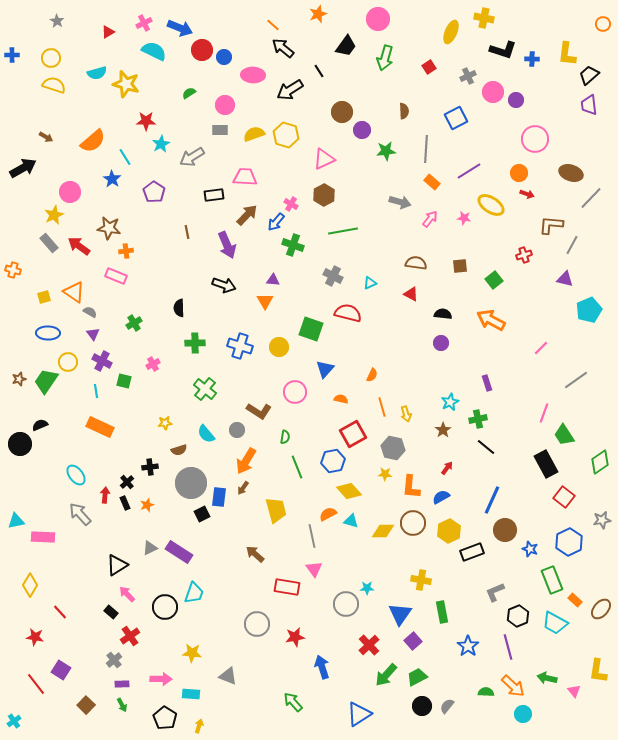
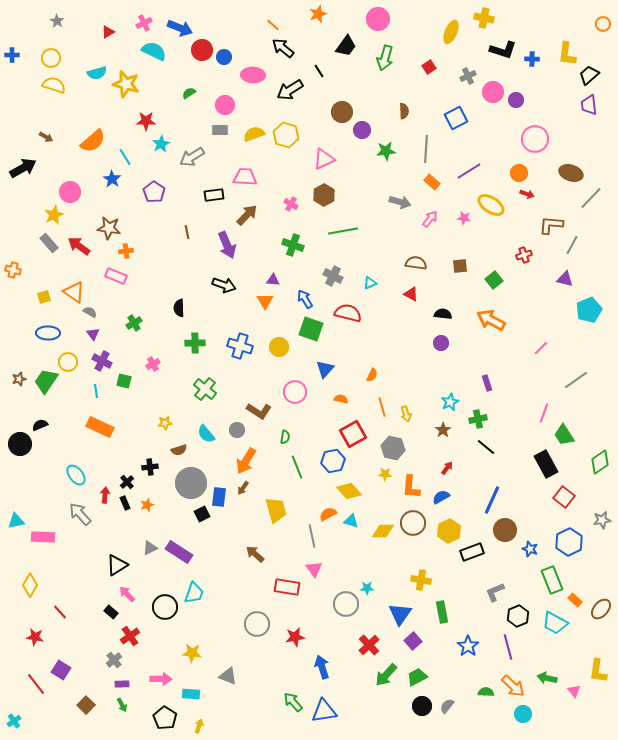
blue arrow at (276, 222): moved 29 px right, 77 px down; rotated 108 degrees clockwise
blue triangle at (359, 714): moved 35 px left, 3 px up; rotated 24 degrees clockwise
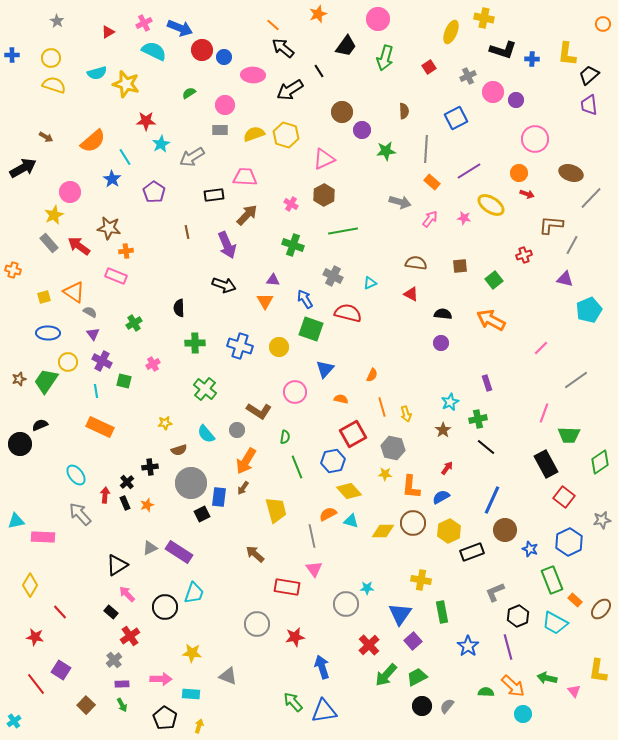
green trapezoid at (564, 435): moved 5 px right; rotated 55 degrees counterclockwise
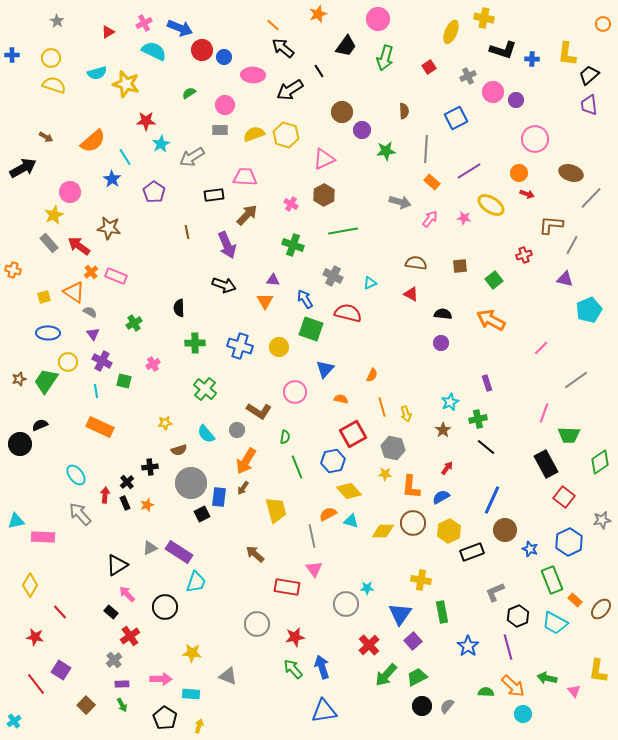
orange cross at (126, 251): moved 35 px left, 21 px down; rotated 32 degrees counterclockwise
cyan trapezoid at (194, 593): moved 2 px right, 11 px up
green arrow at (293, 702): moved 33 px up
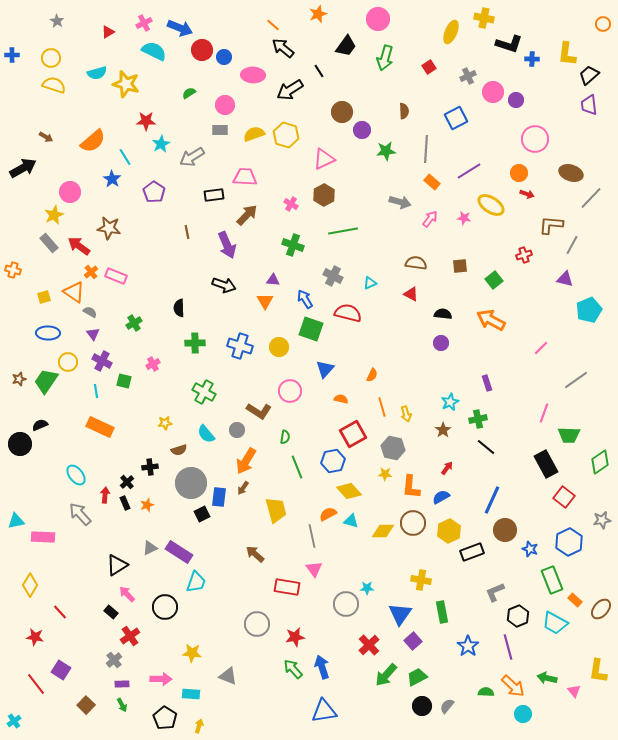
black L-shape at (503, 50): moved 6 px right, 6 px up
green cross at (205, 389): moved 1 px left, 3 px down; rotated 10 degrees counterclockwise
pink circle at (295, 392): moved 5 px left, 1 px up
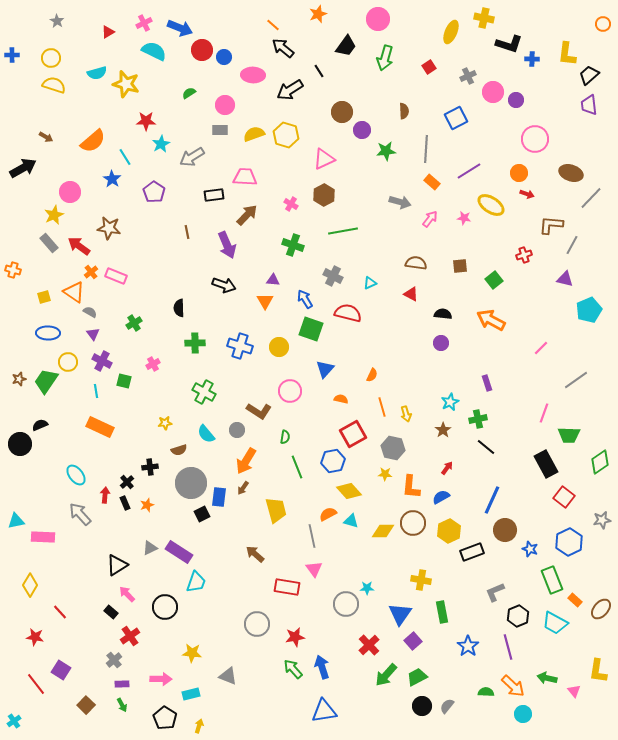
cyan rectangle at (191, 694): rotated 18 degrees counterclockwise
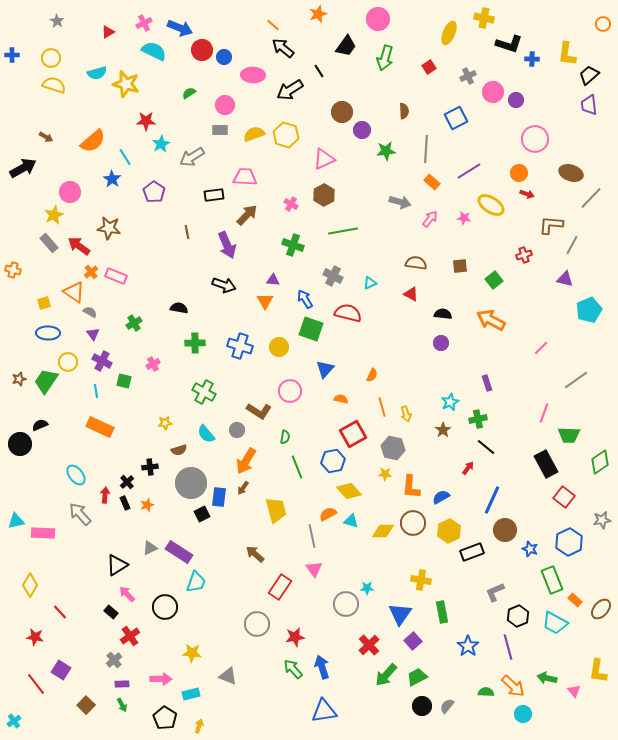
yellow ellipse at (451, 32): moved 2 px left, 1 px down
yellow square at (44, 297): moved 6 px down
black semicircle at (179, 308): rotated 102 degrees clockwise
red arrow at (447, 468): moved 21 px right
pink rectangle at (43, 537): moved 4 px up
red rectangle at (287, 587): moved 7 px left; rotated 65 degrees counterclockwise
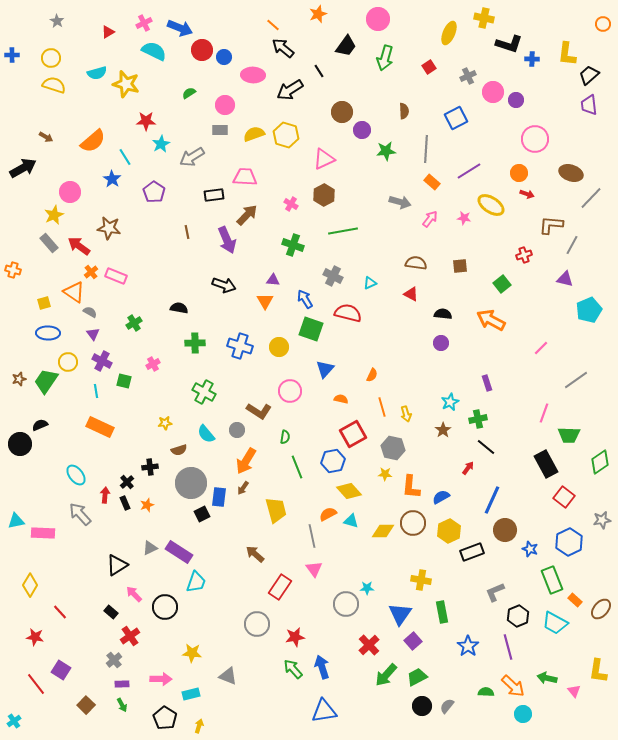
purple arrow at (227, 245): moved 5 px up
green square at (494, 280): moved 8 px right, 4 px down
pink arrow at (127, 594): moved 7 px right
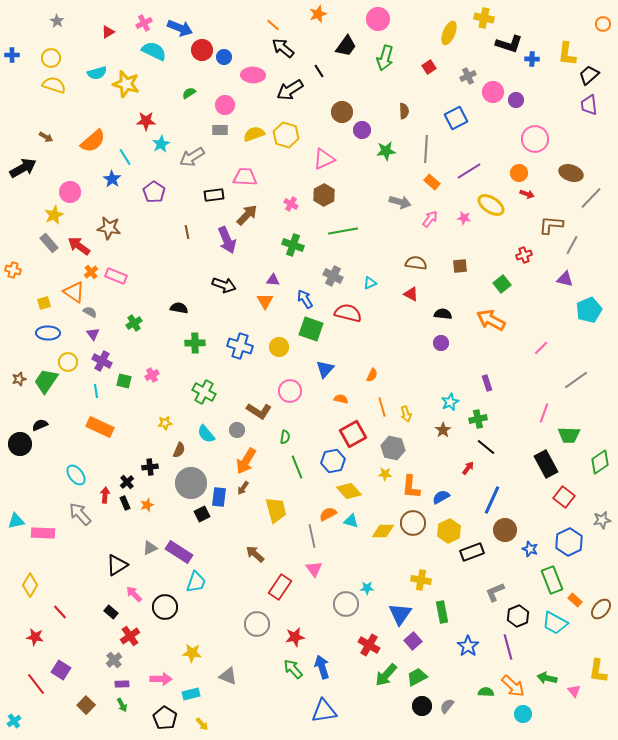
pink cross at (153, 364): moved 1 px left, 11 px down
brown semicircle at (179, 450): rotated 49 degrees counterclockwise
red cross at (369, 645): rotated 15 degrees counterclockwise
yellow arrow at (199, 726): moved 3 px right, 2 px up; rotated 120 degrees clockwise
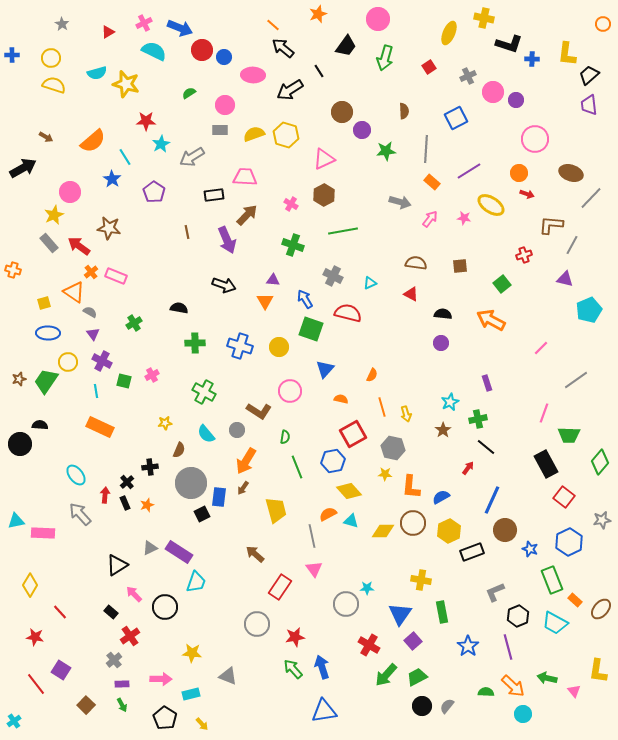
gray star at (57, 21): moved 5 px right, 3 px down
black semicircle at (40, 425): rotated 28 degrees clockwise
green diamond at (600, 462): rotated 15 degrees counterclockwise
